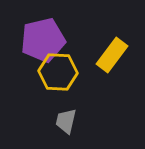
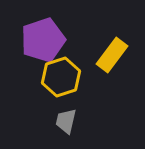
purple pentagon: rotated 6 degrees counterclockwise
yellow hexagon: moved 3 px right, 5 px down; rotated 21 degrees counterclockwise
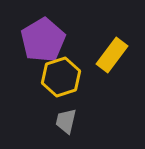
purple pentagon: rotated 12 degrees counterclockwise
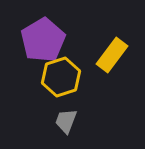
gray trapezoid: rotated 8 degrees clockwise
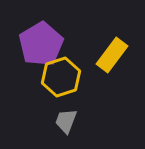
purple pentagon: moved 2 px left, 4 px down
